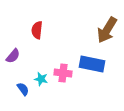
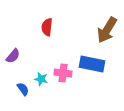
red semicircle: moved 10 px right, 3 px up
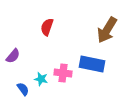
red semicircle: rotated 12 degrees clockwise
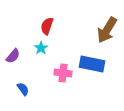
red semicircle: moved 1 px up
cyan star: moved 31 px up; rotated 24 degrees clockwise
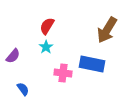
red semicircle: rotated 12 degrees clockwise
cyan star: moved 5 px right, 1 px up
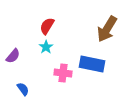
brown arrow: moved 1 px up
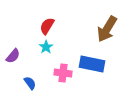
blue semicircle: moved 7 px right, 6 px up
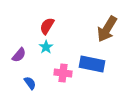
purple semicircle: moved 6 px right, 1 px up
